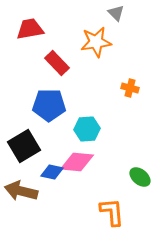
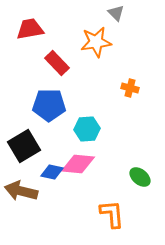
pink diamond: moved 1 px right, 2 px down
orange L-shape: moved 2 px down
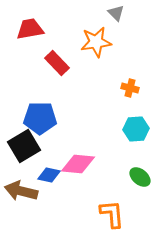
blue pentagon: moved 9 px left, 13 px down
cyan hexagon: moved 49 px right
blue diamond: moved 3 px left, 3 px down
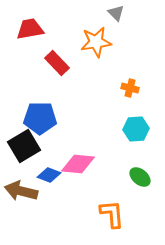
blue diamond: rotated 10 degrees clockwise
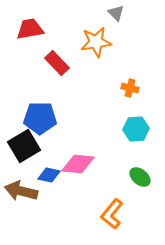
blue diamond: rotated 10 degrees counterclockwise
orange L-shape: rotated 136 degrees counterclockwise
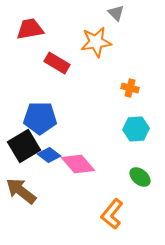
red rectangle: rotated 15 degrees counterclockwise
pink diamond: rotated 44 degrees clockwise
blue diamond: moved 20 px up; rotated 25 degrees clockwise
brown arrow: rotated 24 degrees clockwise
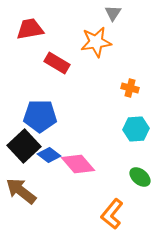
gray triangle: moved 3 px left; rotated 18 degrees clockwise
blue pentagon: moved 2 px up
black square: rotated 12 degrees counterclockwise
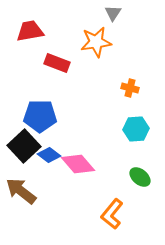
red trapezoid: moved 2 px down
red rectangle: rotated 10 degrees counterclockwise
